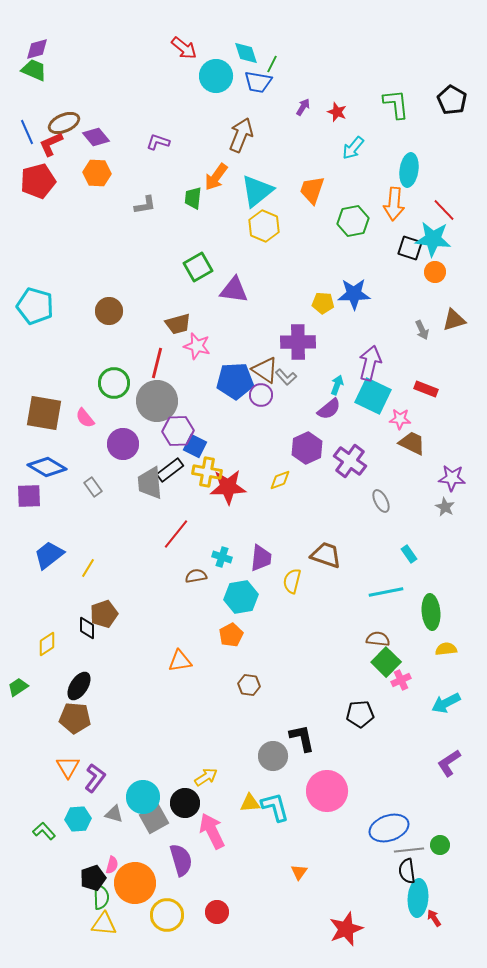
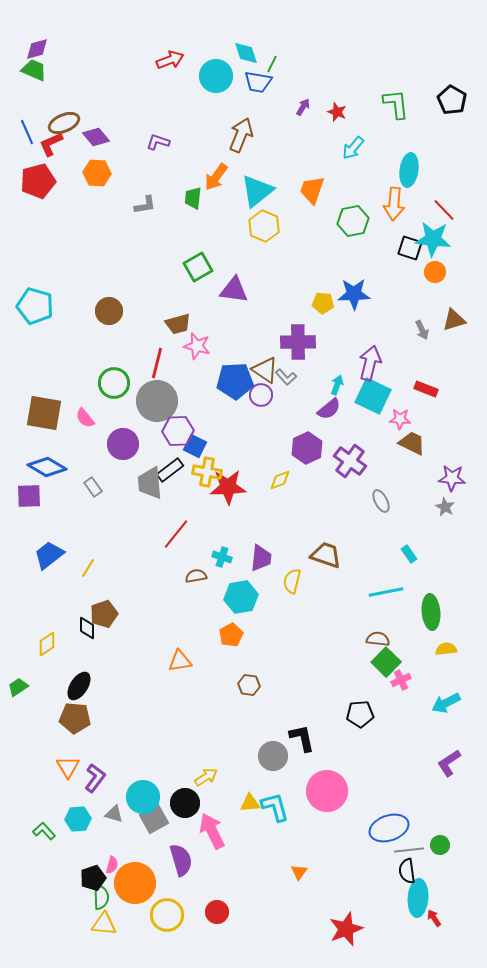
red arrow at (184, 48): moved 14 px left, 12 px down; rotated 60 degrees counterclockwise
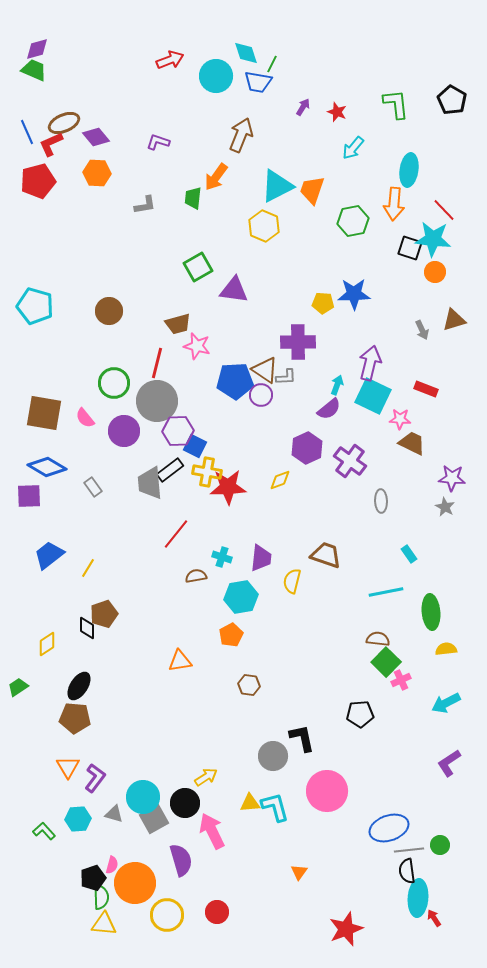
cyan triangle at (257, 191): moved 20 px right, 5 px up; rotated 12 degrees clockwise
gray L-shape at (286, 377): rotated 50 degrees counterclockwise
purple circle at (123, 444): moved 1 px right, 13 px up
gray ellipse at (381, 501): rotated 25 degrees clockwise
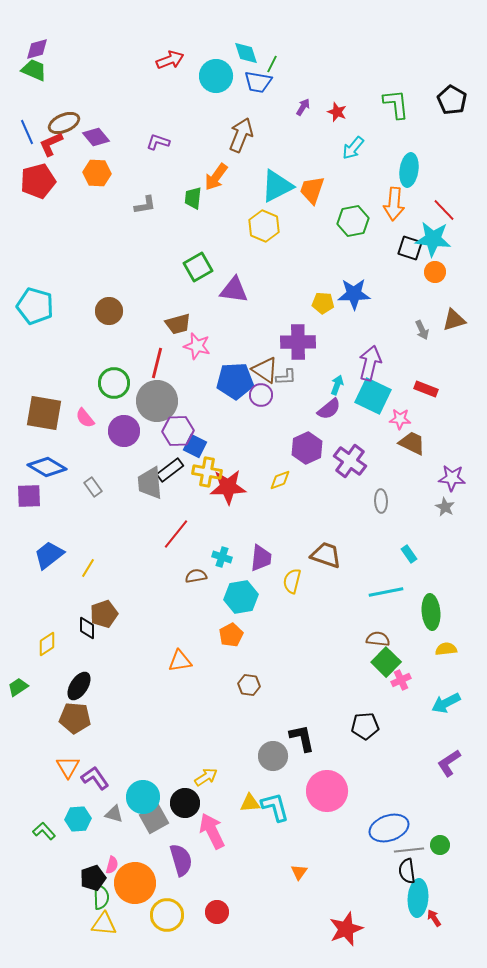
black pentagon at (360, 714): moved 5 px right, 12 px down
purple L-shape at (95, 778): rotated 72 degrees counterclockwise
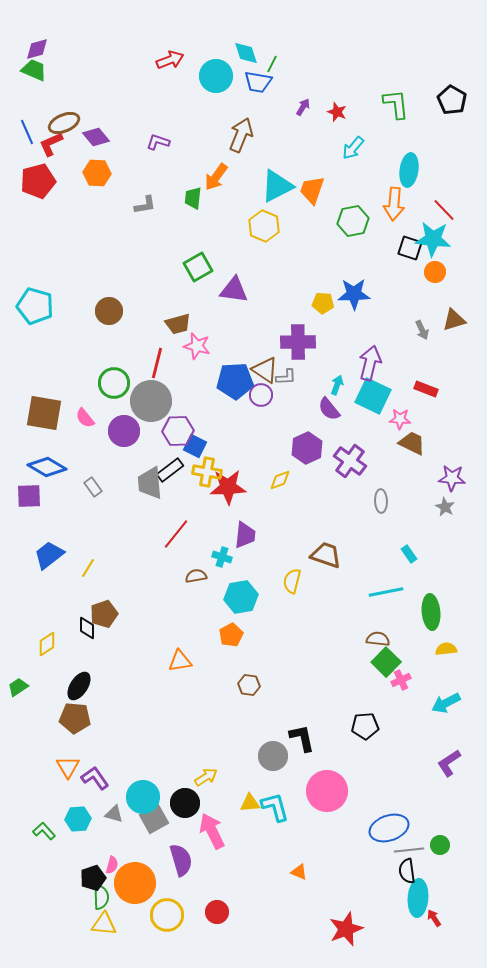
gray circle at (157, 401): moved 6 px left
purple semicircle at (329, 409): rotated 90 degrees clockwise
purple trapezoid at (261, 558): moved 16 px left, 23 px up
orange triangle at (299, 872): rotated 42 degrees counterclockwise
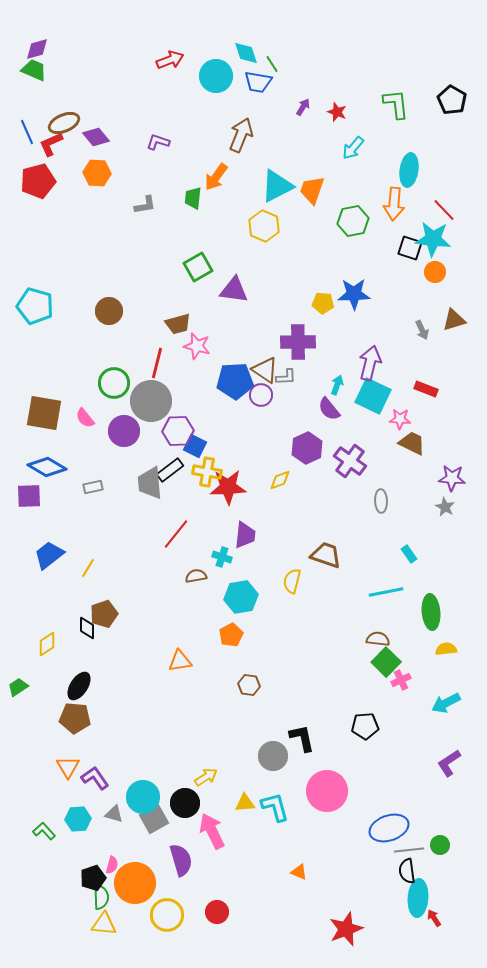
green line at (272, 64): rotated 60 degrees counterclockwise
gray rectangle at (93, 487): rotated 66 degrees counterclockwise
yellow triangle at (250, 803): moved 5 px left
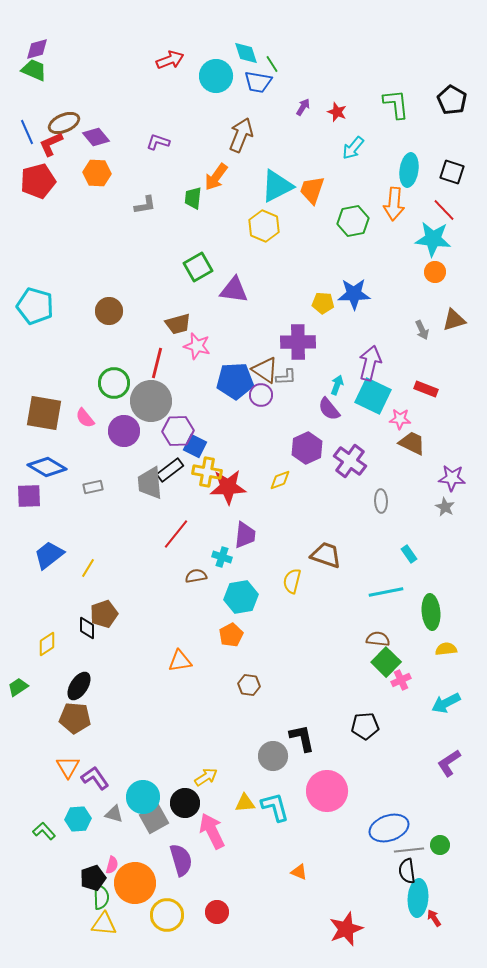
black square at (410, 248): moved 42 px right, 76 px up
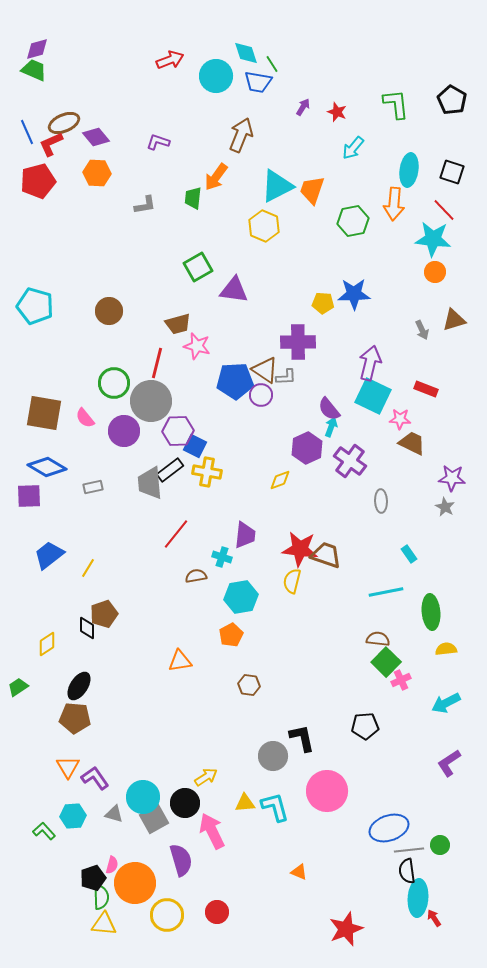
cyan arrow at (337, 385): moved 6 px left, 42 px down
red star at (228, 487): moved 72 px right, 62 px down; rotated 9 degrees clockwise
cyan hexagon at (78, 819): moved 5 px left, 3 px up
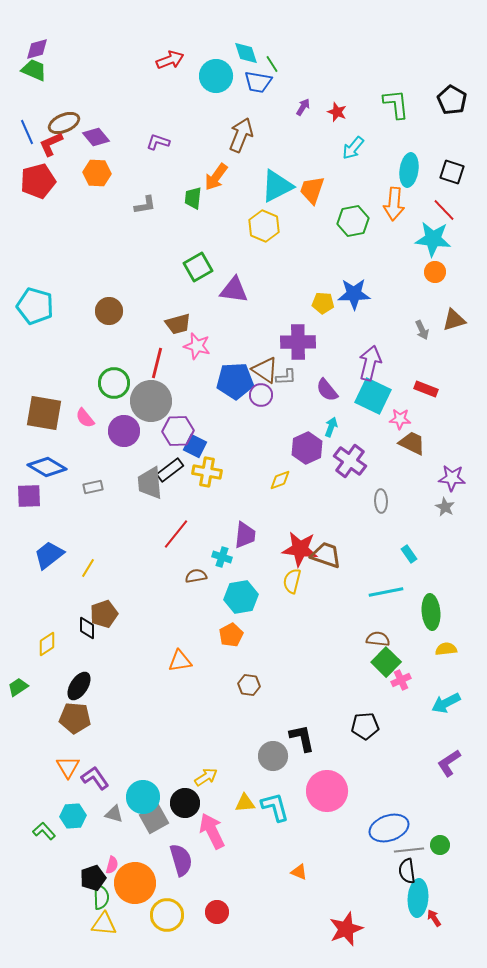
purple semicircle at (329, 409): moved 2 px left, 19 px up
